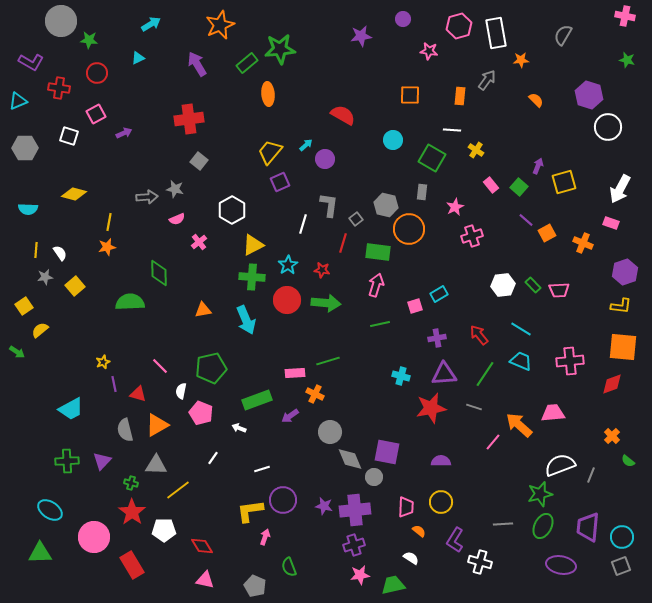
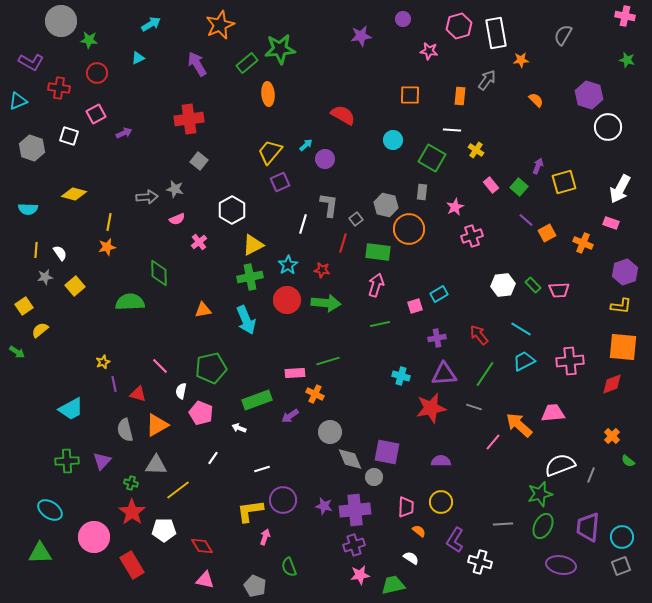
gray hexagon at (25, 148): moved 7 px right; rotated 20 degrees clockwise
green cross at (252, 277): moved 2 px left; rotated 15 degrees counterclockwise
cyan trapezoid at (521, 361): moved 3 px right; rotated 50 degrees counterclockwise
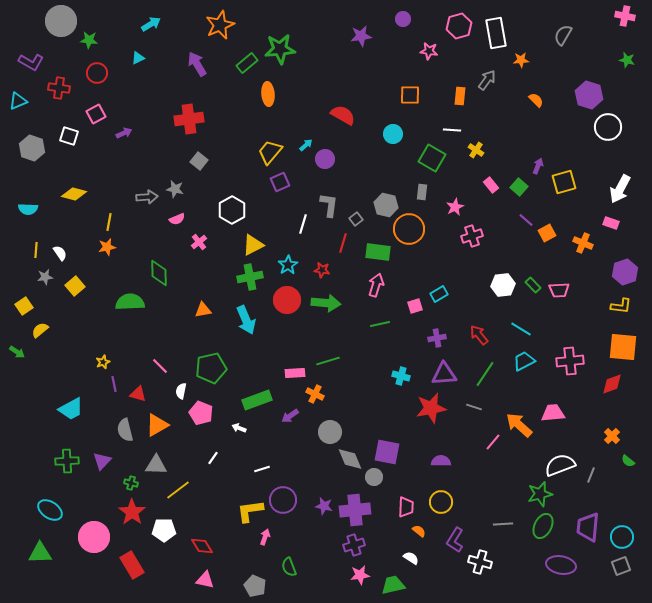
cyan circle at (393, 140): moved 6 px up
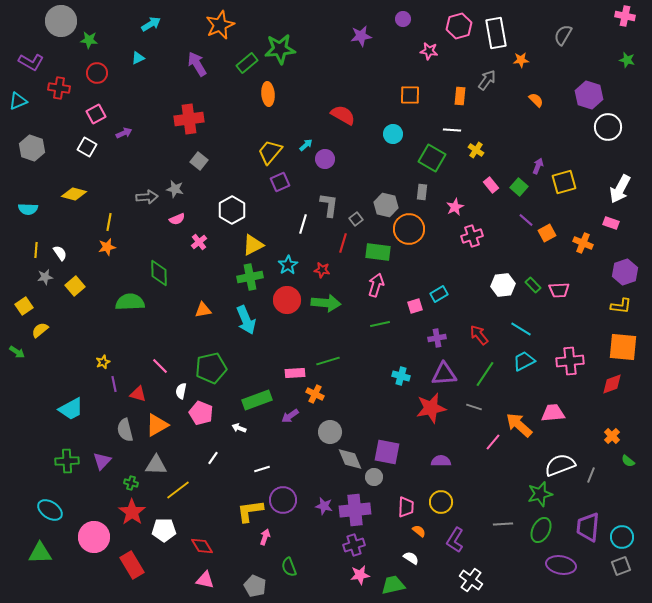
white square at (69, 136): moved 18 px right, 11 px down; rotated 12 degrees clockwise
green ellipse at (543, 526): moved 2 px left, 4 px down
white cross at (480, 562): moved 9 px left, 18 px down; rotated 20 degrees clockwise
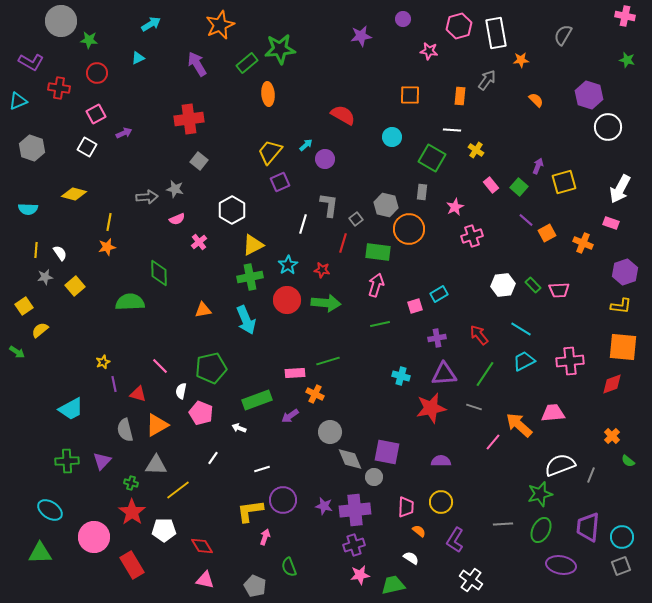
cyan circle at (393, 134): moved 1 px left, 3 px down
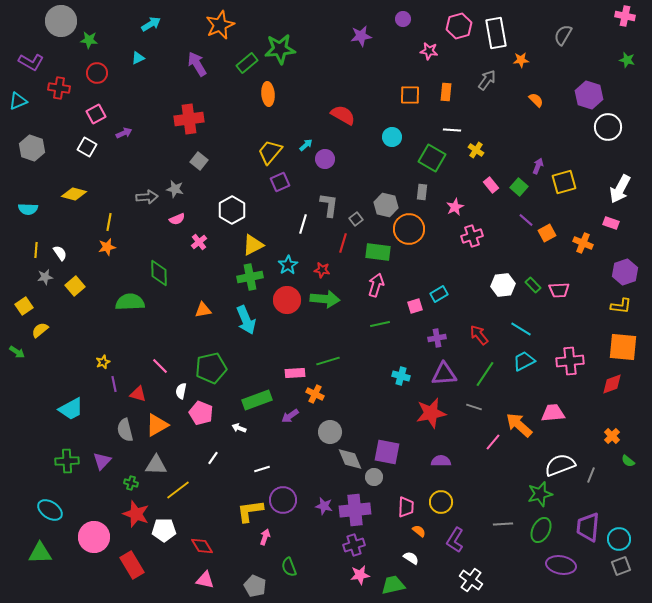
orange rectangle at (460, 96): moved 14 px left, 4 px up
green arrow at (326, 303): moved 1 px left, 4 px up
red star at (431, 408): moved 5 px down
red star at (132, 512): moved 4 px right, 2 px down; rotated 16 degrees counterclockwise
cyan circle at (622, 537): moved 3 px left, 2 px down
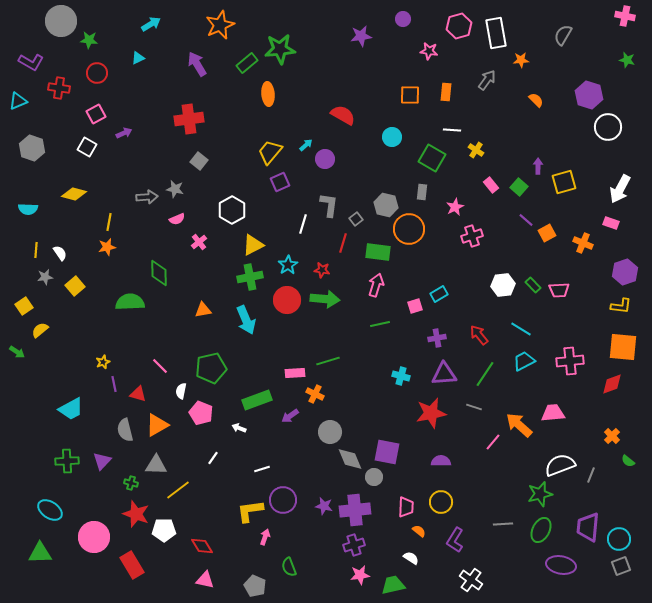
purple arrow at (538, 166): rotated 21 degrees counterclockwise
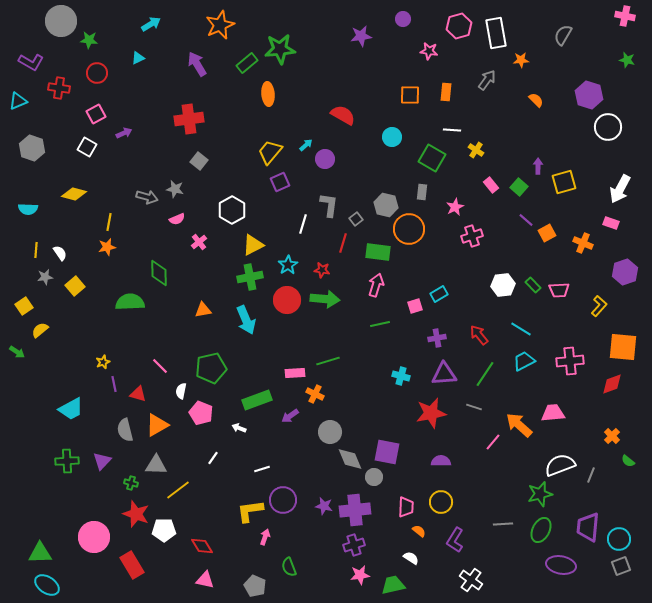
gray arrow at (147, 197): rotated 20 degrees clockwise
yellow L-shape at (621, 306): moved 22 px left; rotated 55 degrees counterclockwise
cyan ellipse at (50, 510): moved 3 px left, 75 px down
